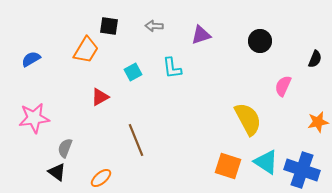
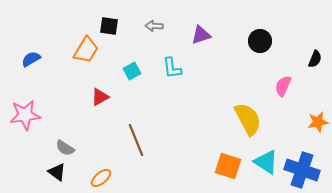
cyan square: moved 1 px left, 1 px up
pink star: moved 9 px left, 3 px up
gray semicircle: rotated 78 degrees counterclockwise
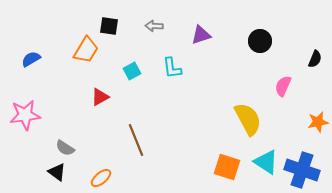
orange square: moved 1 px left, 1 px down
